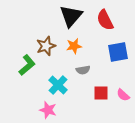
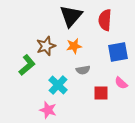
red semicircle: rotated 30 degrees clockwise
pink semicircle: moved 2 px left, 12 px up
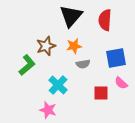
blue square: moved 2 px left, 6 px down
gray semicircle: moved 6 px up
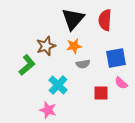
black triangle: moved 2 px right, 3 px down
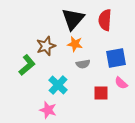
orange star: moved 1 px right, 2 px up; rotated 21 degrees clockwise
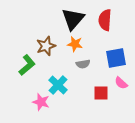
pink star: moved 7 px left, 8 px up
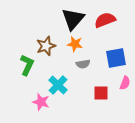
red semicircle: rotated 65 degrees clockwise
green L-shape: rotated 25 degrees counterclockwise
pink semicircle: moved 4 px right; rotated 112 degrees counterclockwise
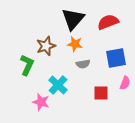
red semicircle: moved 3 px right, 2 px down
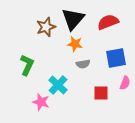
brown star: moved 19 px up
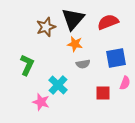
red square: moved 2 px right
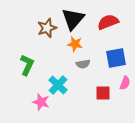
brown star: moved 1 px right, 1 px down
